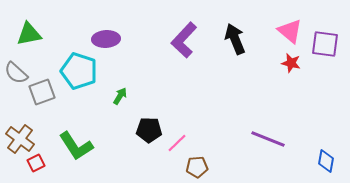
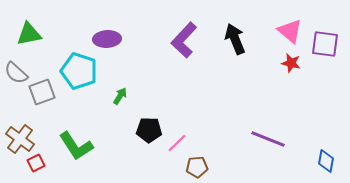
purple ellipse: moved 1 px right
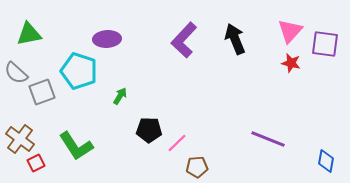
pink triangle: rotated 32 degrees clockwise
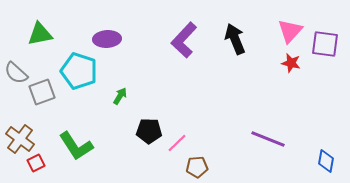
green triangle: moved 11 px right
black pentagon: moved 1 px down
